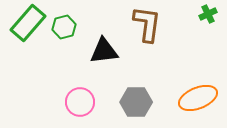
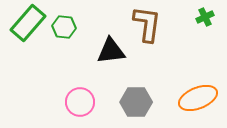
green cross: moved 3 px left, 3 px down
green hexagon: rotated 20 degrees clockwise
black triangle: moved 7 px right
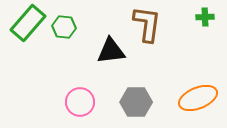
green cross: rotated 24 degrees clockwise
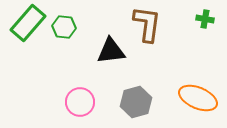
green cross: moved 2 px down; rotated 12 degrees clockwise
orange ellipse: rotated 45 degrees clockwise
gray hexagon: rotated 16 degrees counterclockwise
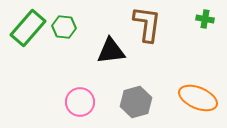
green rectangle: moved 5 px down
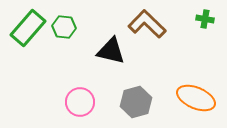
brown L-shape: rotated 54 degrees counterclockwise
black triangle: rotated 20 degrees clockwise
orange ellipse: moved 2 px left
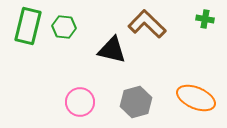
green rectangle: moved 2 px up; rotated 27 degrees counterclockwise
black triangle: moved 1 px right, 1 px up
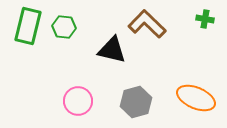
pink circle: moved 2 px left, 1 px up
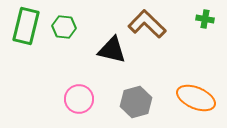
green rectangle: moved 2 px left
pink circle: moved 1 px right, 2 px up
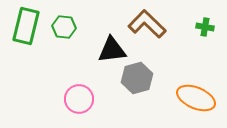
green cross: moved 8 px down
black triangle: rotated 20 degrees counterclockwise
gray hexagon: moved 1 px right, 24 px up
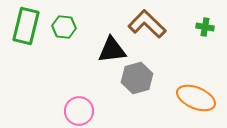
pink circle: moved 12 px down
